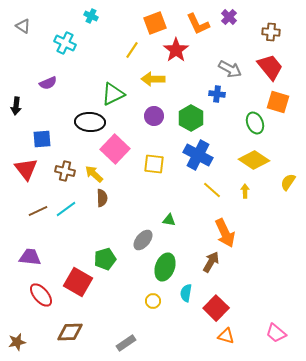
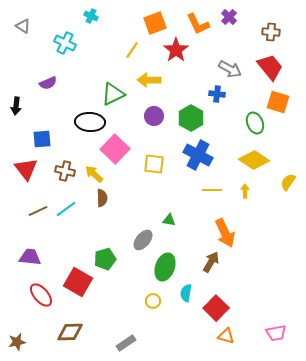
yellow arrow at (153, 79): moved 4 px left, 1 px down
yellow line at (212, 190): rotated 42 degrees counterclockwise
pink trapezoid at (276, 333): rotated 50 degrees counterclockwise
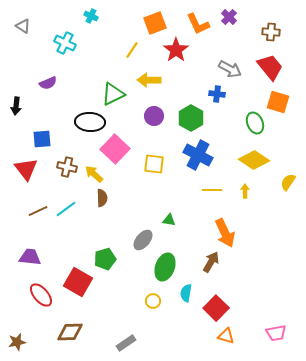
brown cross at (65, 171): moved 2 px right, 4 px up
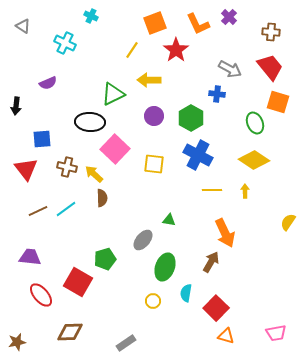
yellow semicircle at (288, 182): moved 40 px down
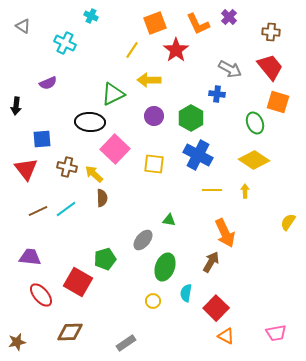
orange triangle at (226, 336): rotated 12 degrees clockwise
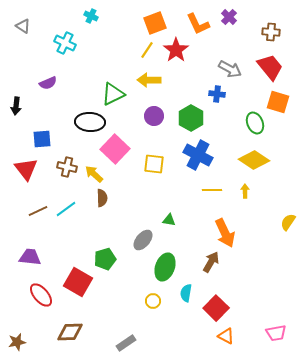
yellow line at (132, 50): moved 15 px right
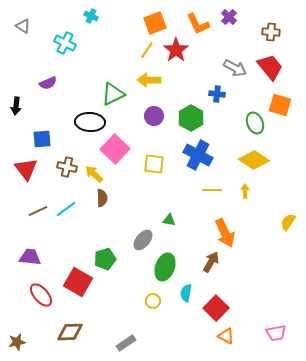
gray arrow at (230, 69): moved 5 px right, 1 px up
orange square at (278, 102): moved 2 px right, 3 px down
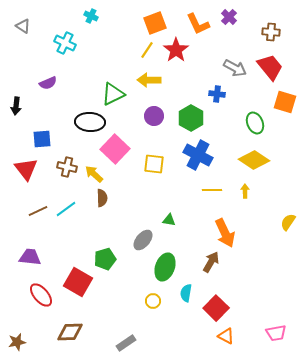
orange square at (280, 105): moved 5 px right, 3 px up
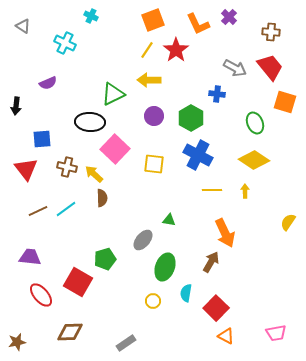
orange square at (155, 23): moved 2 px left, 3 px up
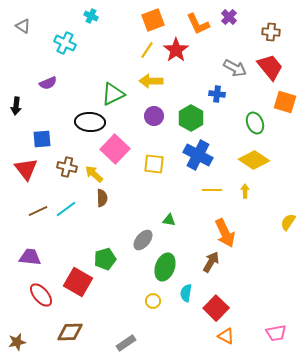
yellow arrow at (149, 80): moved 2 px right, 1 px down
